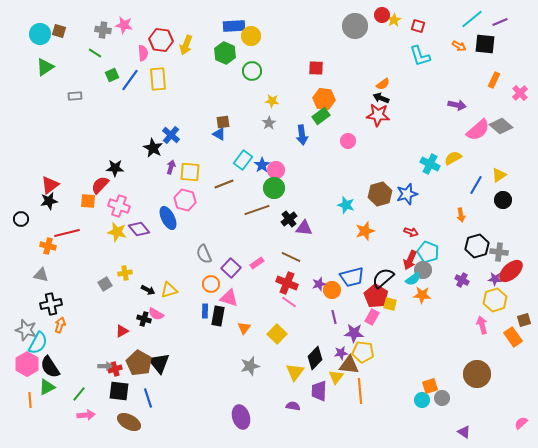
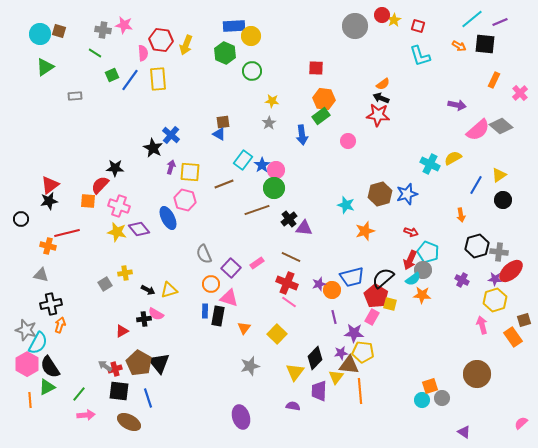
black cross at (144, 319): rotated 24 degrees counterclockwise
gray arrow at (105, 366): rotated 144 degrees counterclockwise
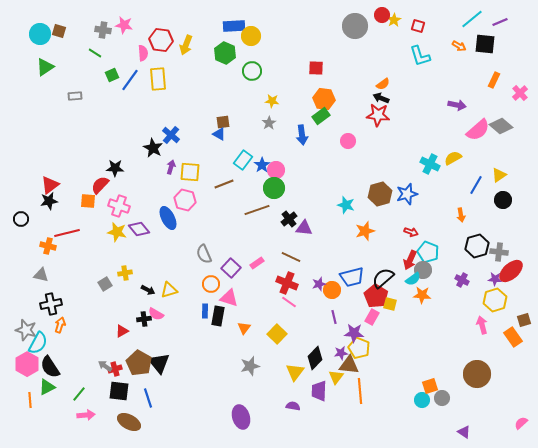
yellow pentagon at (363, 352): moved 4 px left, 4 px up; rotated 15 degrees clockwise
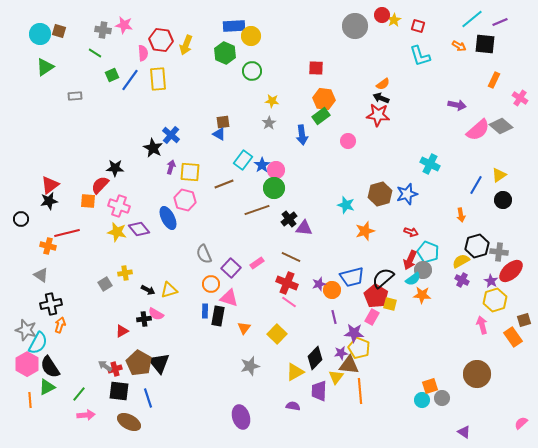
pink cross at (520, 93): moved 5 px down; rotated 14 degrees counterclockwise
yellow semicircle at (453, 158): moved 8 px right, 103 px down
gray triangle at (41, 275): rotated 21 degrees clockwise
purple star at (495, 279): moved 4 px left, 2 px down; rotated 24 degrees clockwise
yellow triangle at (295, 372): rotated 24 degrees clockwise
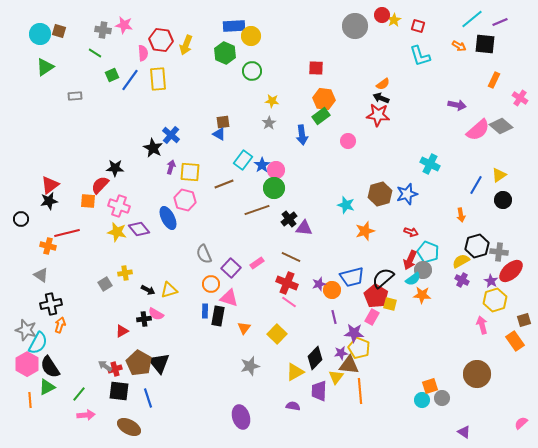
orange rectangle at (513, 337): moved 2 px right, 4 px down
brown ellipse at (129, 422): moved 5 px down
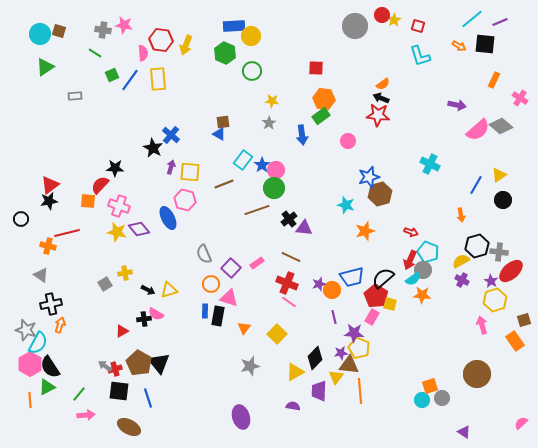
blue star at (407, 194): moved 38 px left, 17 px up
pink hexagon at (27, 364): moved 3 px right
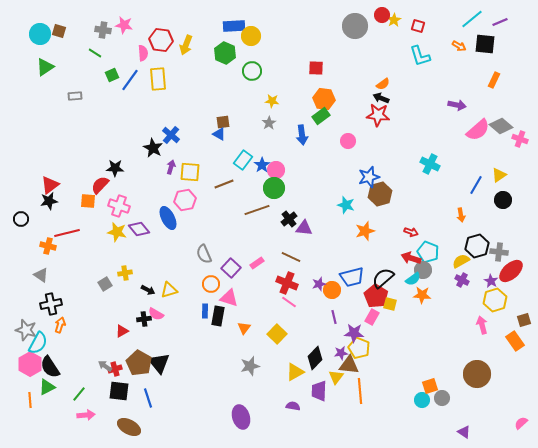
pink cross at (520, 98): moved 41 px down; rotated 14 degrees counterclockwise
pink hexagon at (185, 200): rotated 25 degrees counterclockwise
red arrow at (410, 260): moved 1 px right, 2 px up; rotated 84 degrees clockwise
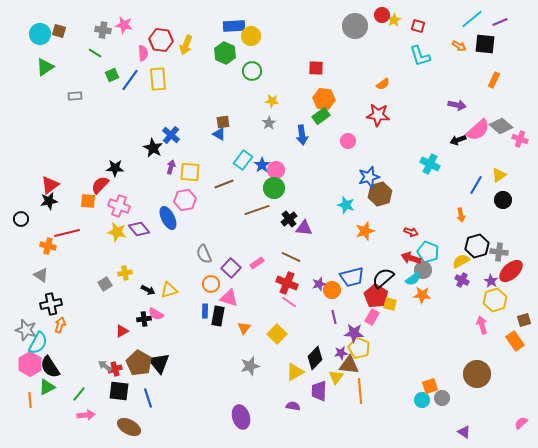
black arrow at (381, 98): moved 77 px right, 42 px down; rotated 42 degrees counterclockwise
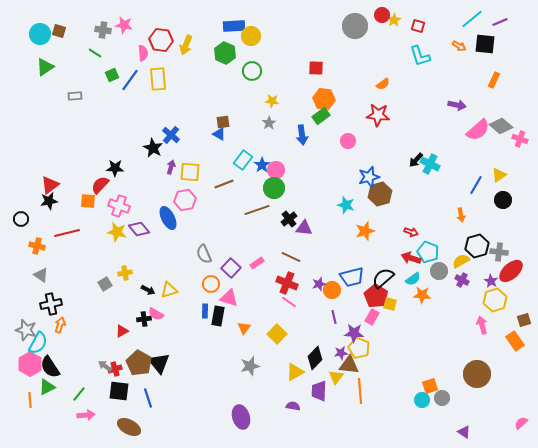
black arrow at (458, 140): moved 42 px left, 20 px down; rotated 28 degrees counterclockwise
orange cross at (48, 246): moved 11 px left
gray circle at (423, 270): moved 16 px right, 1 px down
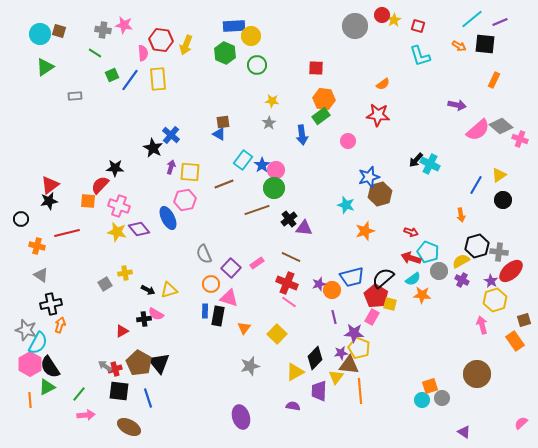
green circle at (252, 71): moved 5 px right, 6 px up
